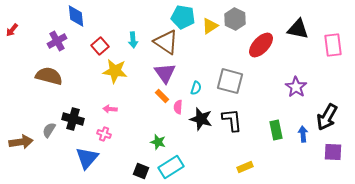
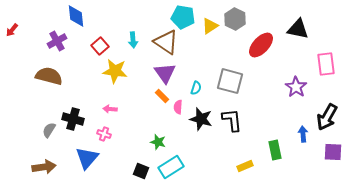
pink rectangle: moved 7 px left, 19 px down
green rectangle: moved 1 px left, 20 px down
brown arrow: moved 23 px right, 25 px down
yellow rectangle: moved 1 px up
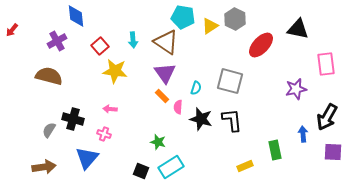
purple star: moved 2 px down; rotated 25 degrees clockwise
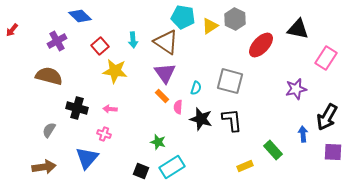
blue diamond: moved 4 px right; rotated 40 degrees counterclockwise
pink rectangle: moved 6 px up; rotated 40 degrees clockwise
black cross: moved 4 px right, 11 px up
green rectangle: moved 2 px left; rotated 30 degrees counterclockwise
cyan rectangle: moved 1 px right
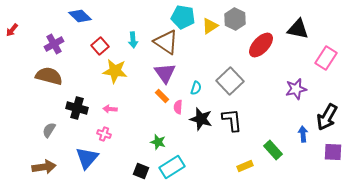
purple cross: moved 3 px left, 3 px down
gray square: rotated 32 degrees clockwise
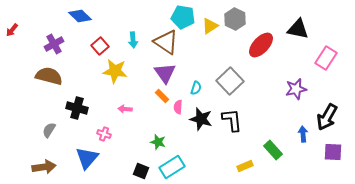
pink arrow: moved 15 px right
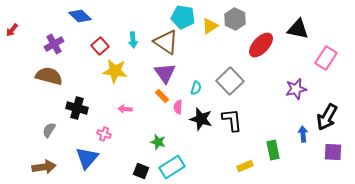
green rectangle: rotated 30 degrees clockwise
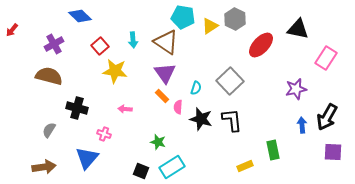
blue arrow: moved 1 px left, 9 px up
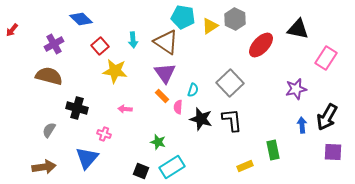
blue diamond: moved 1 px right, 3 px down
gray square: moved 2 px down
cyan semicircle: moved 3 px left, 2 px down
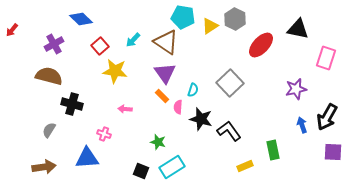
cyan arrow: rotated 49 degrees clockwise
pink rectangle: rotated 15 degrees counterclockwise
black cross: moved 5 px left, 4 px up
black L-shape: moved 3 px left, 11 px down; rotated 30 degrees counterclockwise
blue arrow: rotated 14 degrees counterclockwise
blue triangle: rotated 45 degrees clockwise
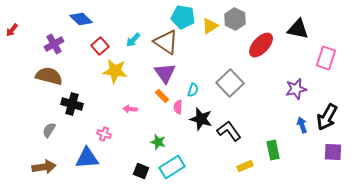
pink arrow: moved 5 px right
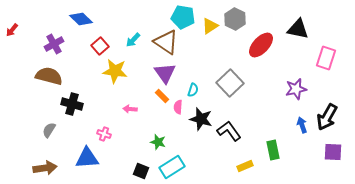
brown arrow: moved 1 px right, 1 px down
